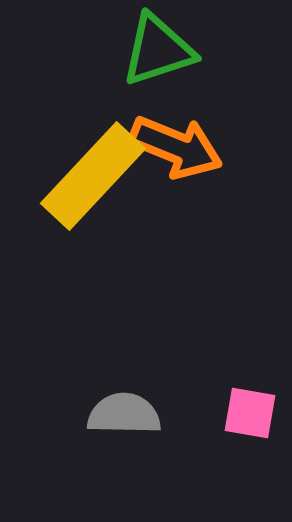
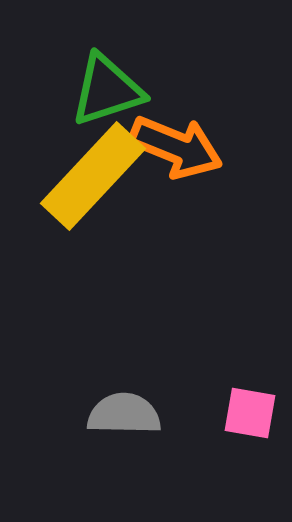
green triangle: moved 51 px left, 40 px down
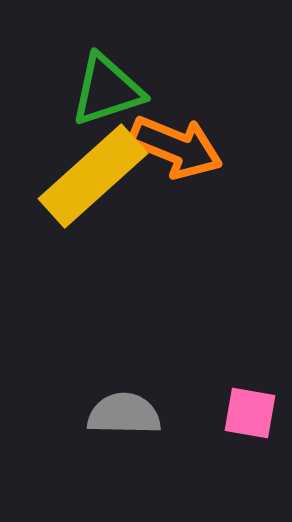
yellow rectangle: rotated 5 degrees clockwise
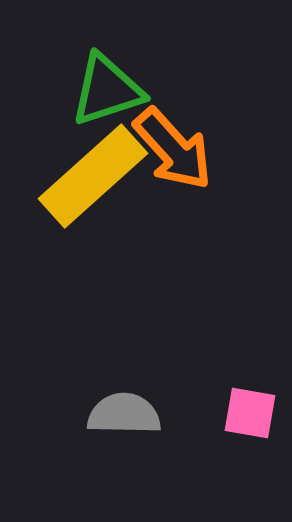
orange arrow: moved 3 px left, 2 px down; rotated 26 degrees clockwise
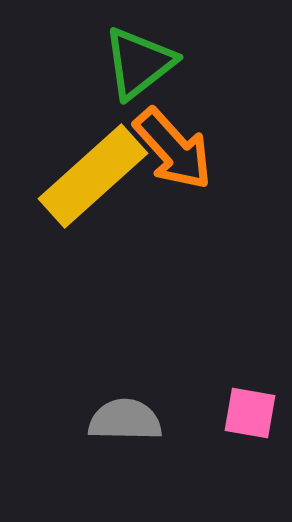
green triangle: moved 32 px right, 27 px up; rotated 20 degrees counterclockwise
gray semicircle: moved 1 px right, 6 px down
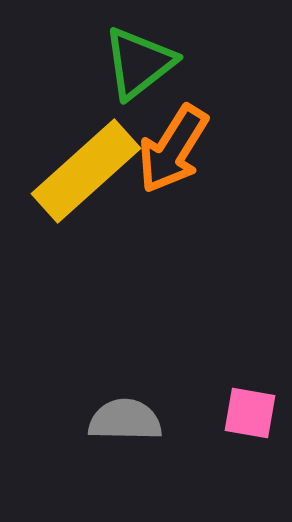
orange arrow: rotated 74 degrees clockwise
yellow rectangle: moved 7 px left, 5 px up
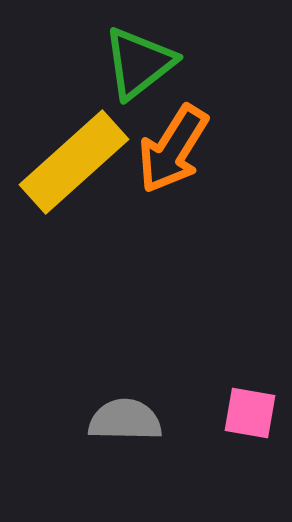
yellow rectangle: moved 12 px left, 9 px up
